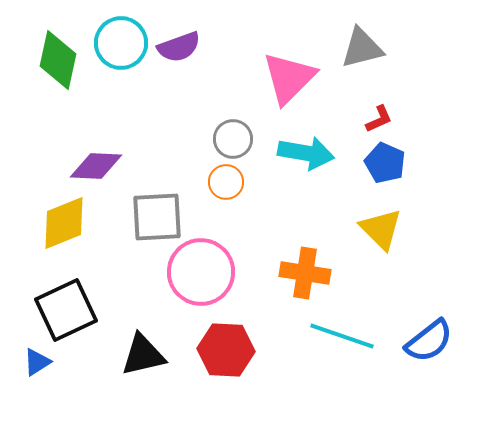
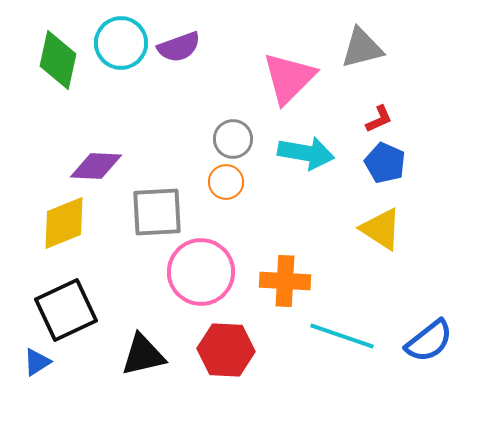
gray square: moved 5 px up
yellow triangle: rotated 12 degrees counterclockwise
orange cross: moved 20 px left, 8 px down; rotated 6 degrees counterclockwise
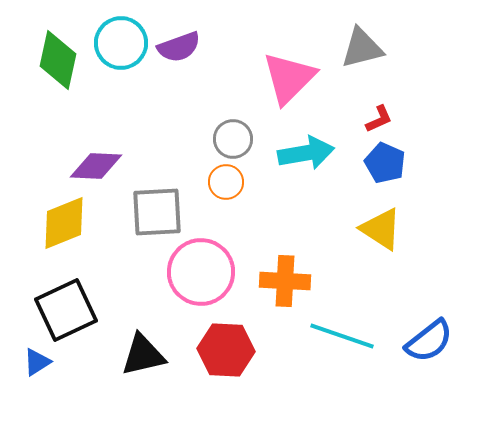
cyan arrow: rotated 20 degrees counterclockwise
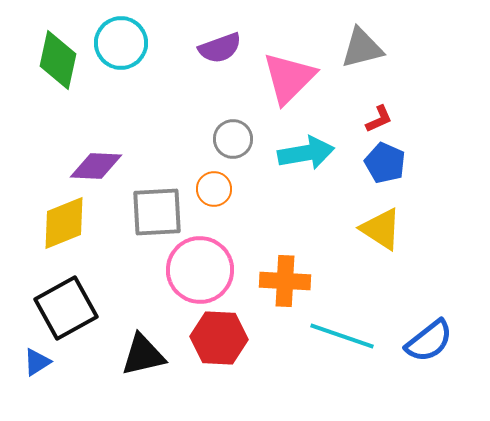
purple semicircle: moved 41 px right, 1 px down
orange circle: moved 12 px left, 7 px down
pink circle: moved 1 px left, 2 px up
black square: moved 2 px up; rotated 4 degrees counterclockwise
red hexagon: moved 7 px left, 12 px up
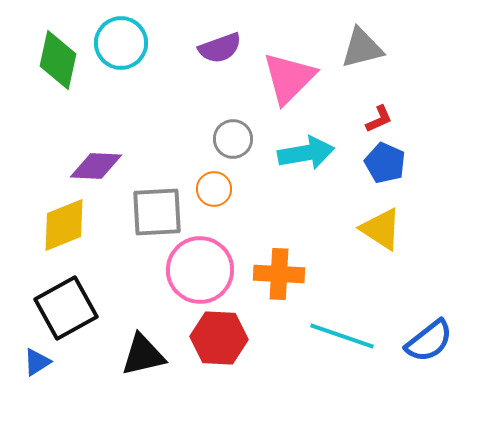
yellow diamond: moved 2 px down
orange cross: moved 6 px left, 7 px up
